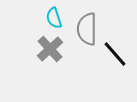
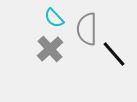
cyan semicircle: rotated 25 degrees counterclockwise
black line: moved 1 px left
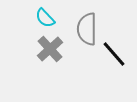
cyan semicircle: moved 9 px left
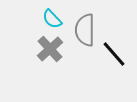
cyan semicircle: moved 7 px right, 1 px down
gray semicircle: moved 2 px left, 1 px down
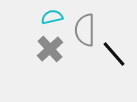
cyan semicircle: moved 2 px up; rotated 120 degrees clockwise
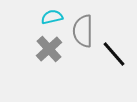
gray semicircle: moved 2 px left, 1 px down
gray cross: moved 1 px left
